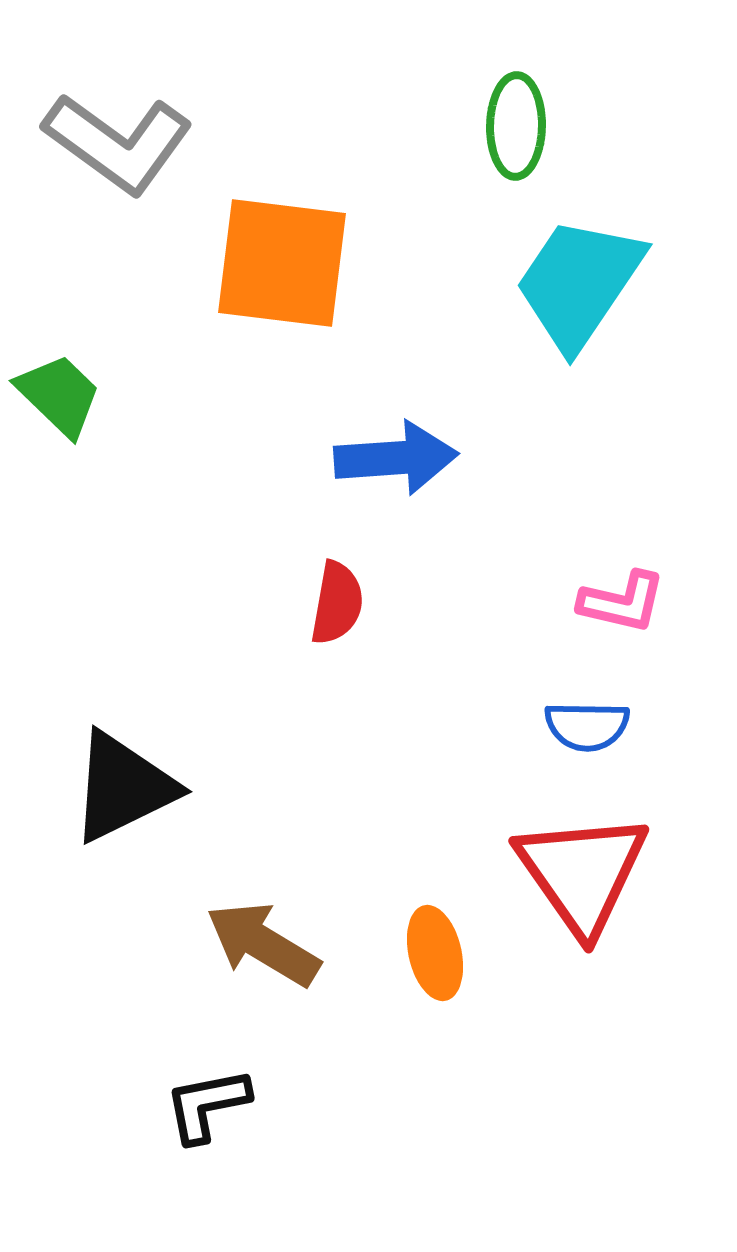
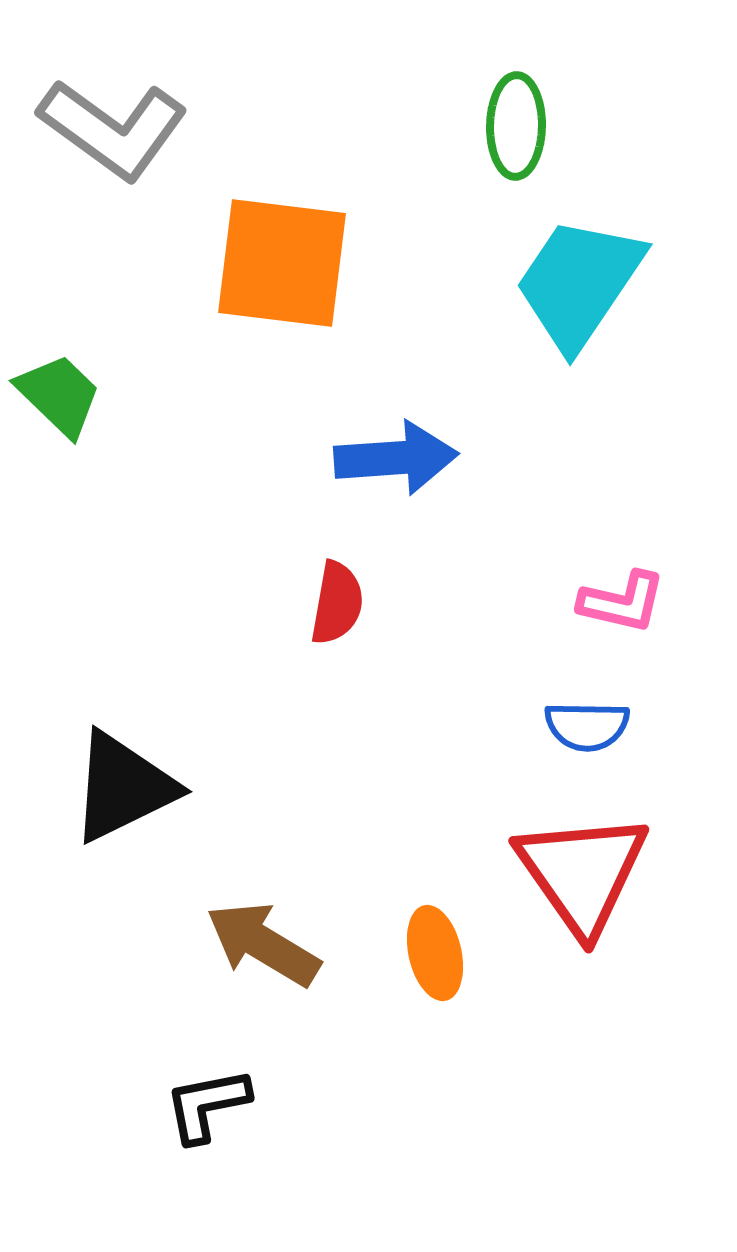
gray L-shape: moved 5 px left, 14 px up
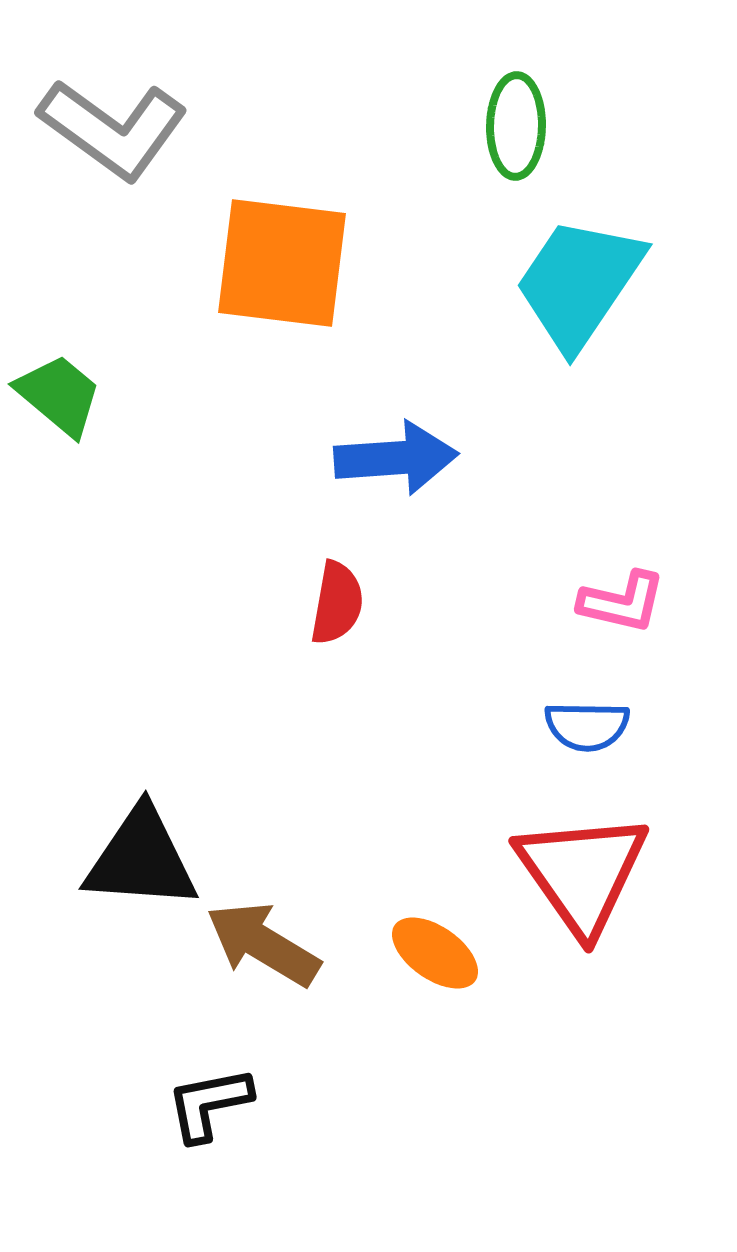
green trapezoid: rotated 4 degrees counterclockwise
black triangle: moved 18 px right, 72 px down; rotated 30 degrees clockwise
orange ellipse: rotated 42 degrees counterclockwise
black L-shape: moved 2 px right, 1 px up
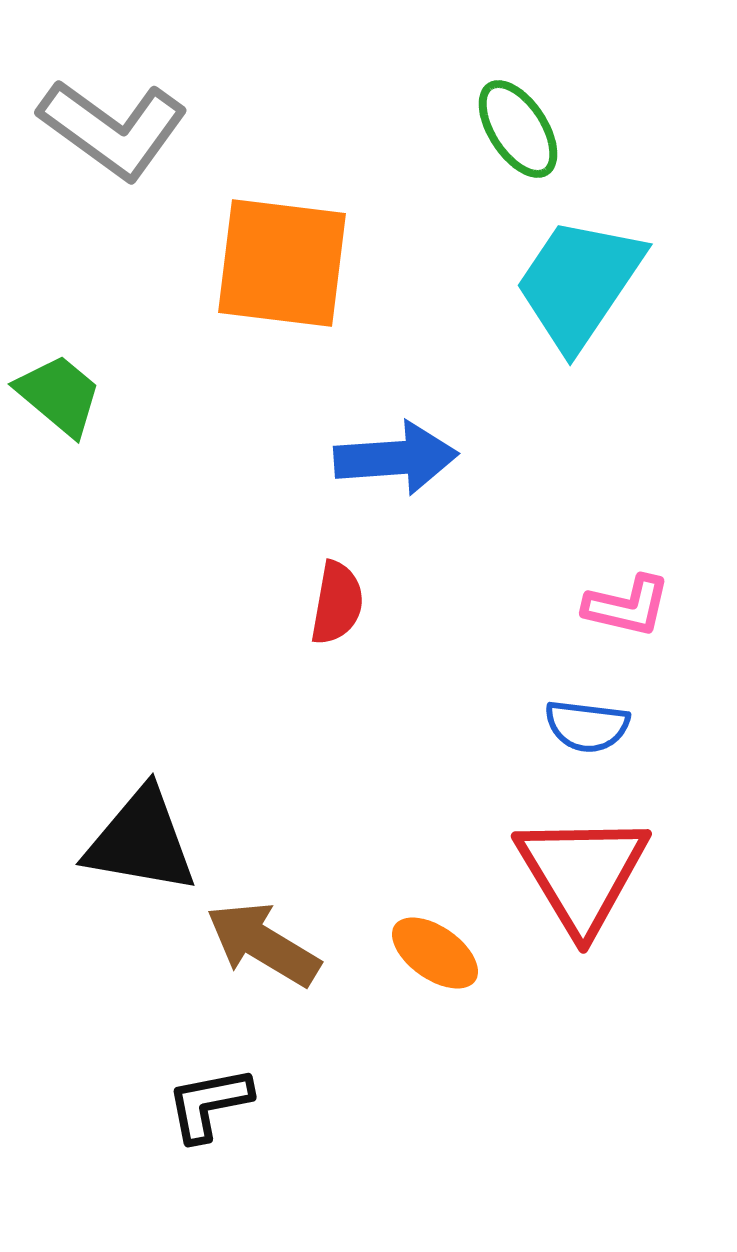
green ellipse: moved 2 px right, 3 px down; rotated 34 degrees counterclockwise
pink L-shape: moved 5 px right, 4 px down
blue semicircle: rotated 6 degrees clockwise
black triangle: moved 18 px up; rotated 6 degrees clockwise
red triangle: rotated 4 degrees clockwise
